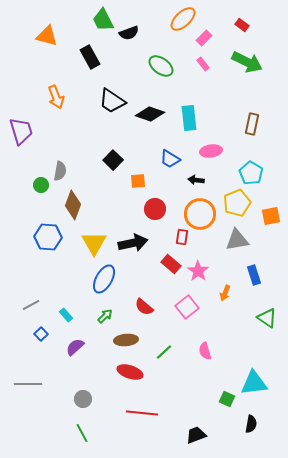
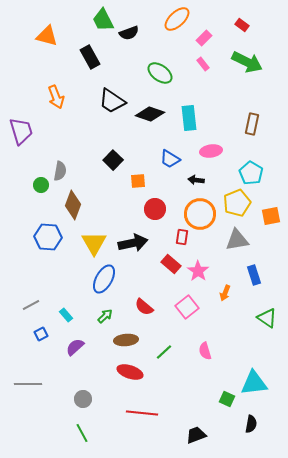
orange ellipse at (183, 19): moved 6 px left
green ellipse at (161, 66): moved 1 px left, 7 px down
blue square at (41, 334): rotated 16 degrees clockwise
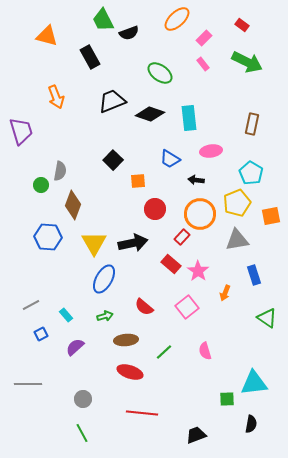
black trapezoid at (112, 101): rotated 124 degrees clockwise
red rectangle at (182, 237): rotated 35 degrees clockwise
green arrow at (105, 316): rotated 28 degrees clockwise
green square at (227, 399): rotated 28 degrees counterclockwise
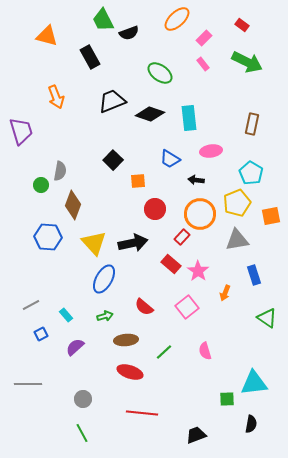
yellow triangle at (94, 243): rotated 12 degrees counterclockwise
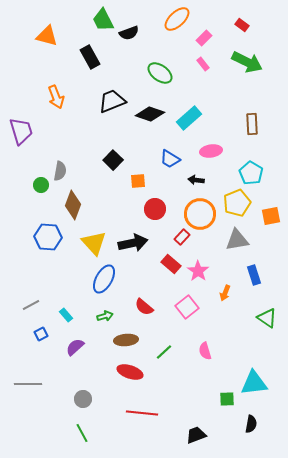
cyan rectangle at (189, 118): rotated 55 degrees clockwise
brown rectangle at (252, 124): rotated 15 degrees counterclockwise
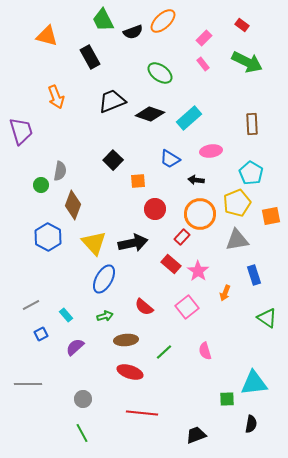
orange ellipse at (177, 19): moved 14 px left, 2 px down
black semicircle at (129, 33): moved 4 px right, 1 px up
blue hexagon at (48, 237): rotated 24 degrees clockwise
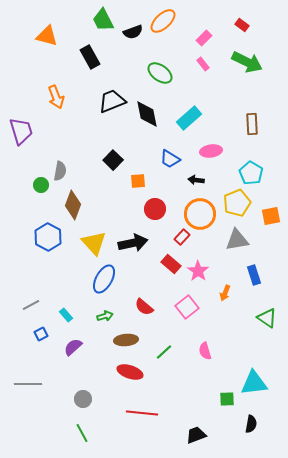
black diamond at (150, 114): moved 3 px left; rotated 60 degrees clockwise
purple semicircle at (75, 347): moved 2 px left
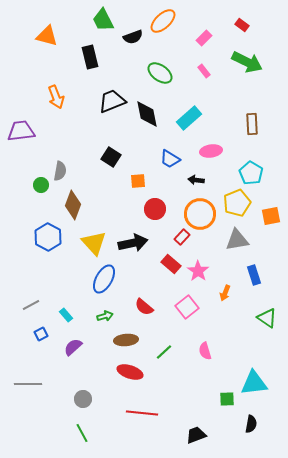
black semicircle at (133, 32): moved 5 px down
black rectangle at (90, 57): rotated 15 degrees clockwise
pink rectangle at (203, 64): moved 1 px right, 7 px down
purple trapezoid at (21, 131): rotated 80 degrees counterclockwise
black square at (113, 160): moved 2 px left, 3 px up; rotated 12 degrees counterclockwise
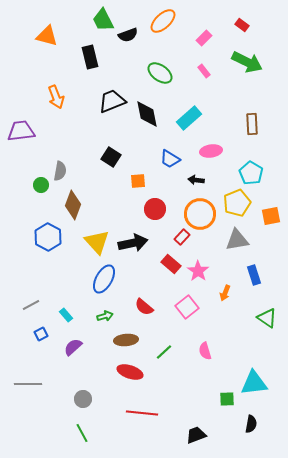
black semicircle at (133, 37): moved 5 px left, 2 px up
yellow triangle at (94, 243): moved 3 px right, 1 px up
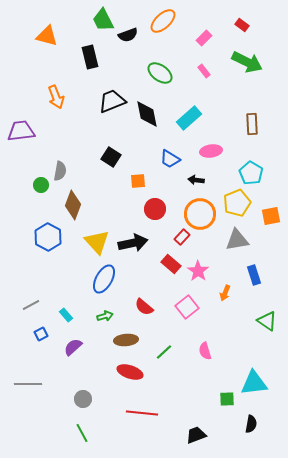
green triangle at (267, 318): moved 3 px down
